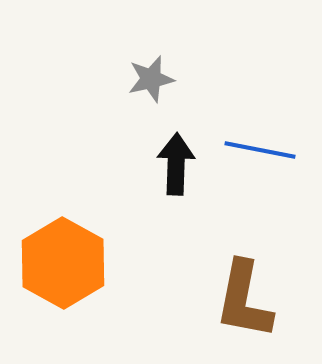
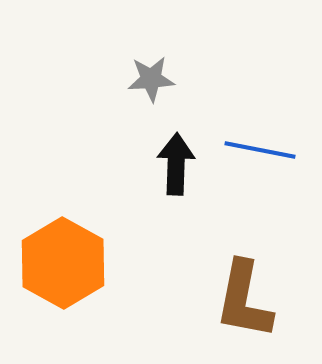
gray star: rotated 9 degrees clockwise
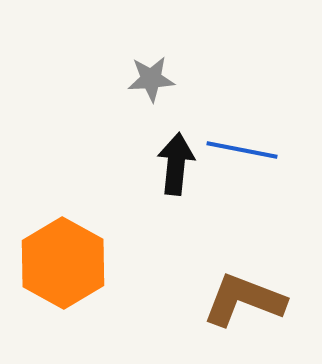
blue line: moved 18 px left
black arrow: rotated 4 degrees clockwise
brown L-shape: rotated 100 degrees clockwise
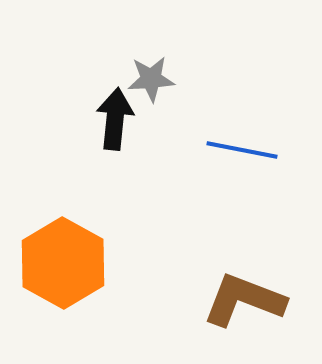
black arrow: moved 61 px left, 45 px up
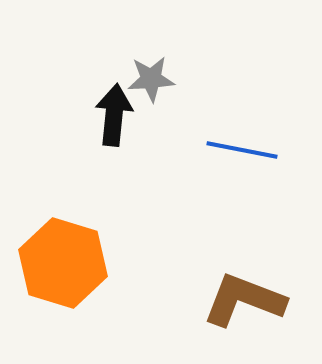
black arrow: moved 1 px left, 4 px up
orange hexagon: rotated 12 degrees counterclockwise
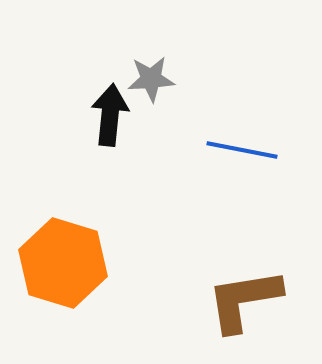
black arrow: moved 4 px left
brown L-shape: rotated 30 degrees counterclockwise
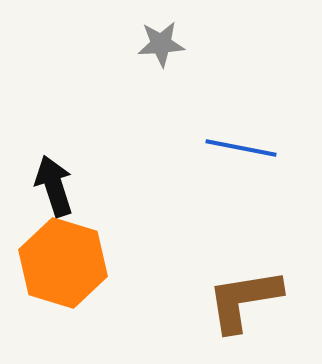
gray star: moved 10 px right, 35 px up
black arrow: moved 56 px left, 71 px down; rotated 24 degrees counterclockwise
blue line: moved 1 px left, 2 px up
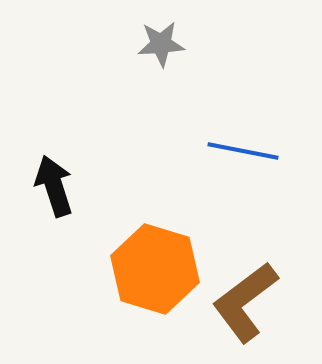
blue line: moved 2 px right, 3 px down
orange hexagon: moved 92 px right, 6 px down
brown L-shape: moved 1 px right, 2 px down; rotated 28 degrees counterclockwise
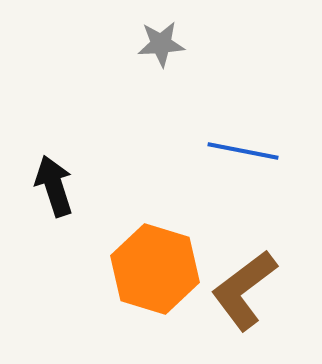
brown L-shape: moved 1 px left, 12 px up
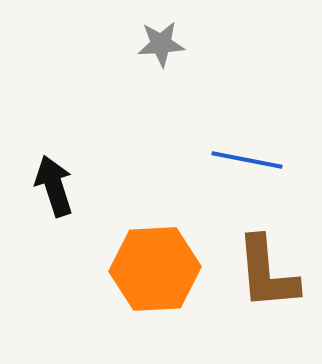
blue line: moved 4 px right, 9 px down
orange hexagon: rotated 20 degrees counterclockwise
brown L-shape: moved 23 px right, 17 px up; rotated 58 degrees counterclockwise
